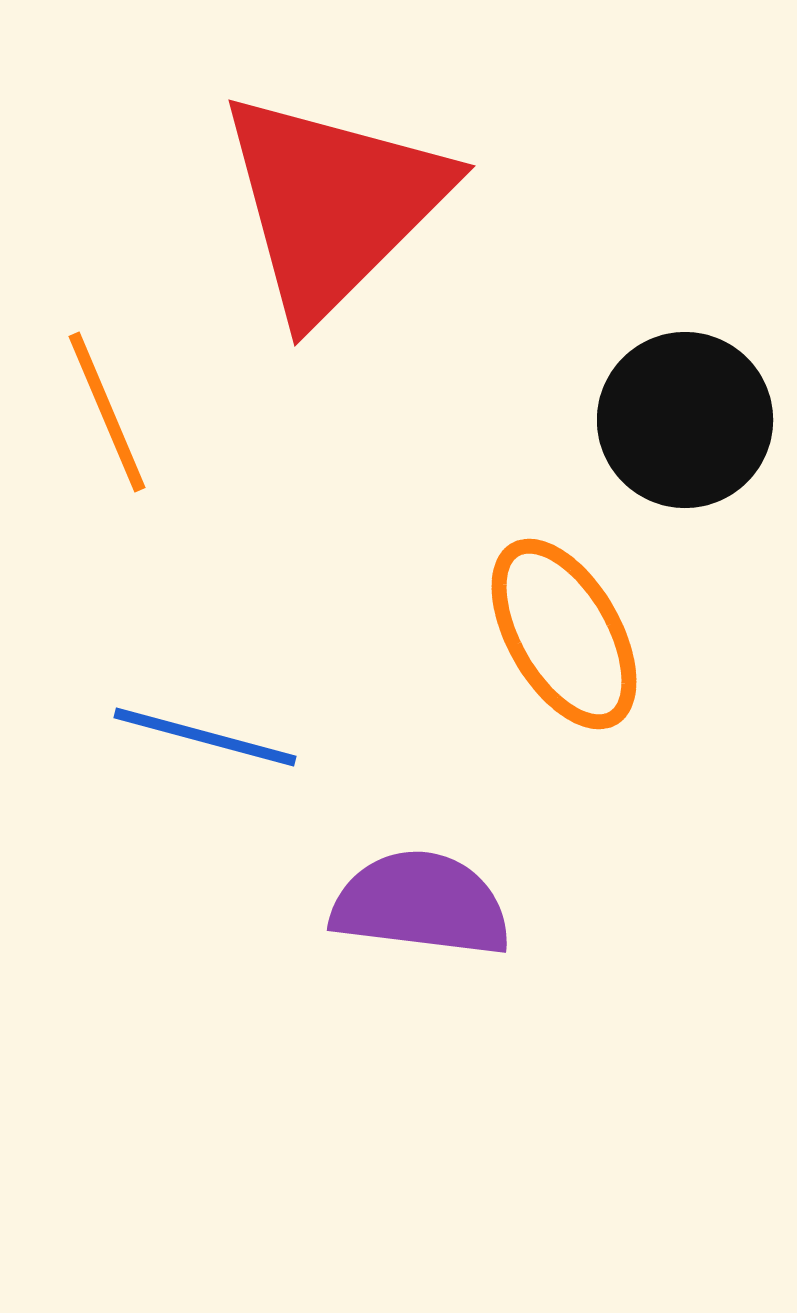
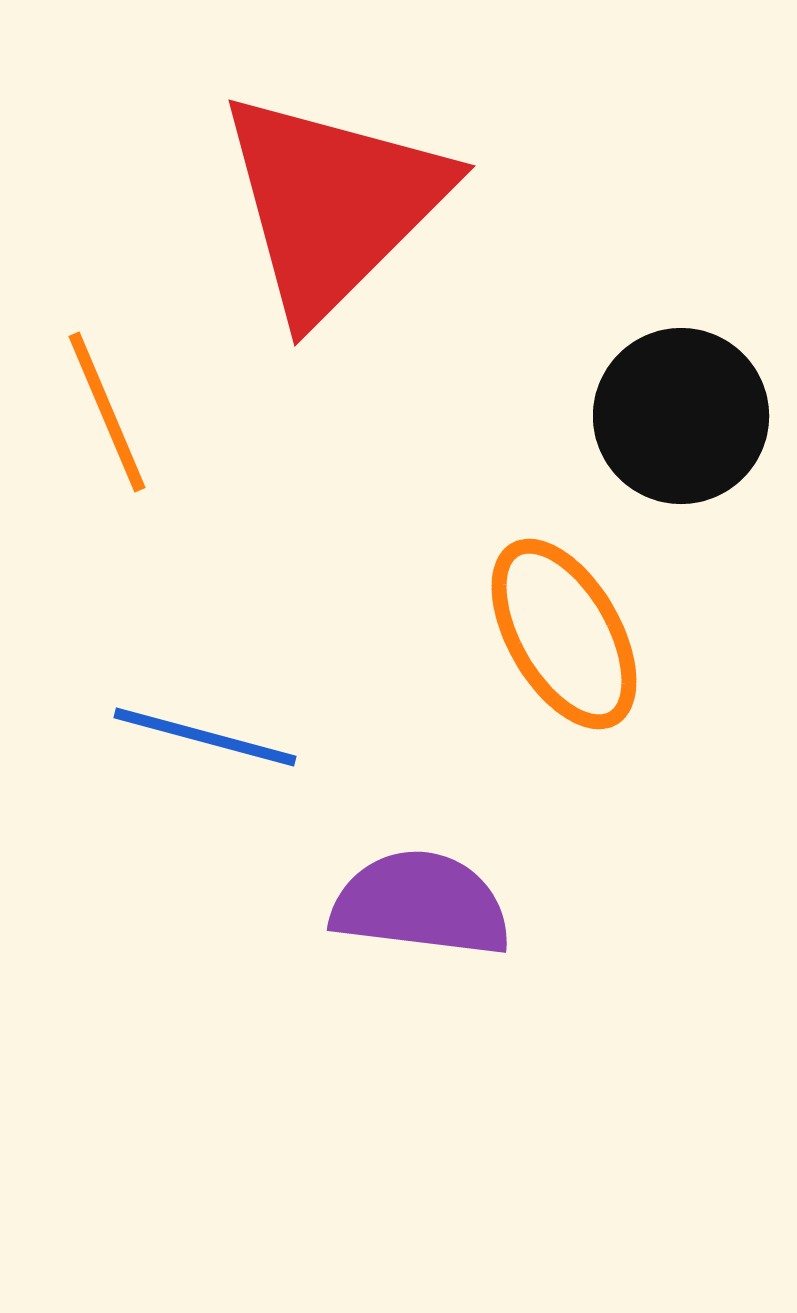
black circle: moved 4 px left, 4 px up
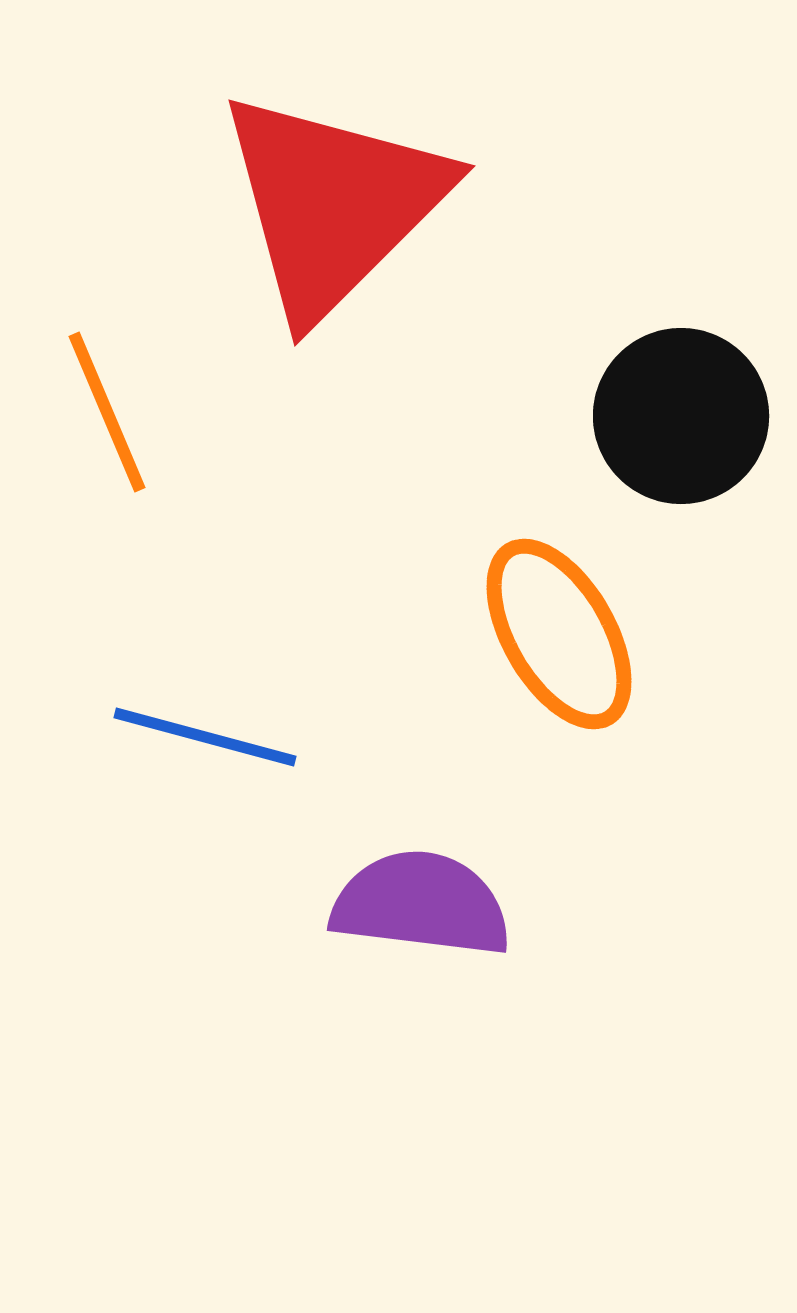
orange ellipse: moved 5 px left
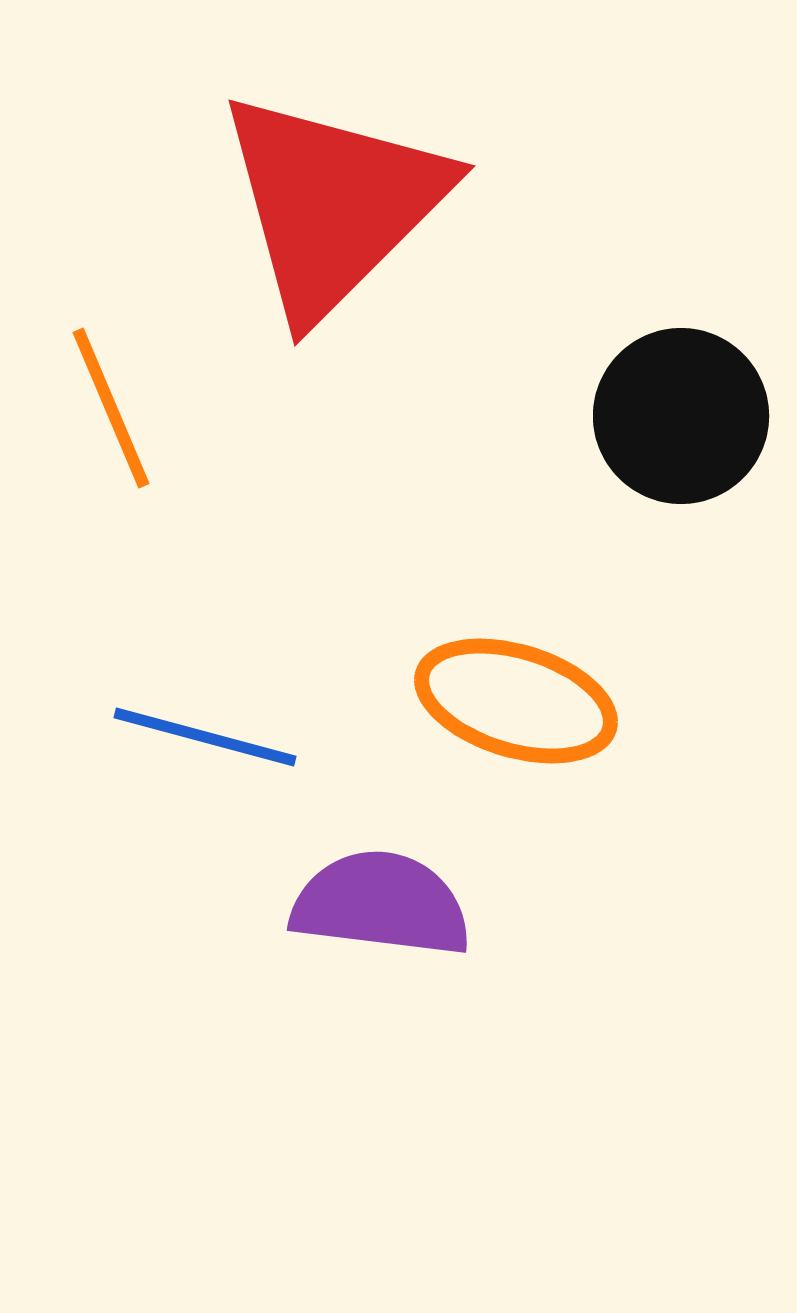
orange line: moved 4 px right, 4 px up
orange ellipse: moved 43 px left, 67 px down; rotated 43 degrees counterclockwise
purple semicircle: moved 40 px left
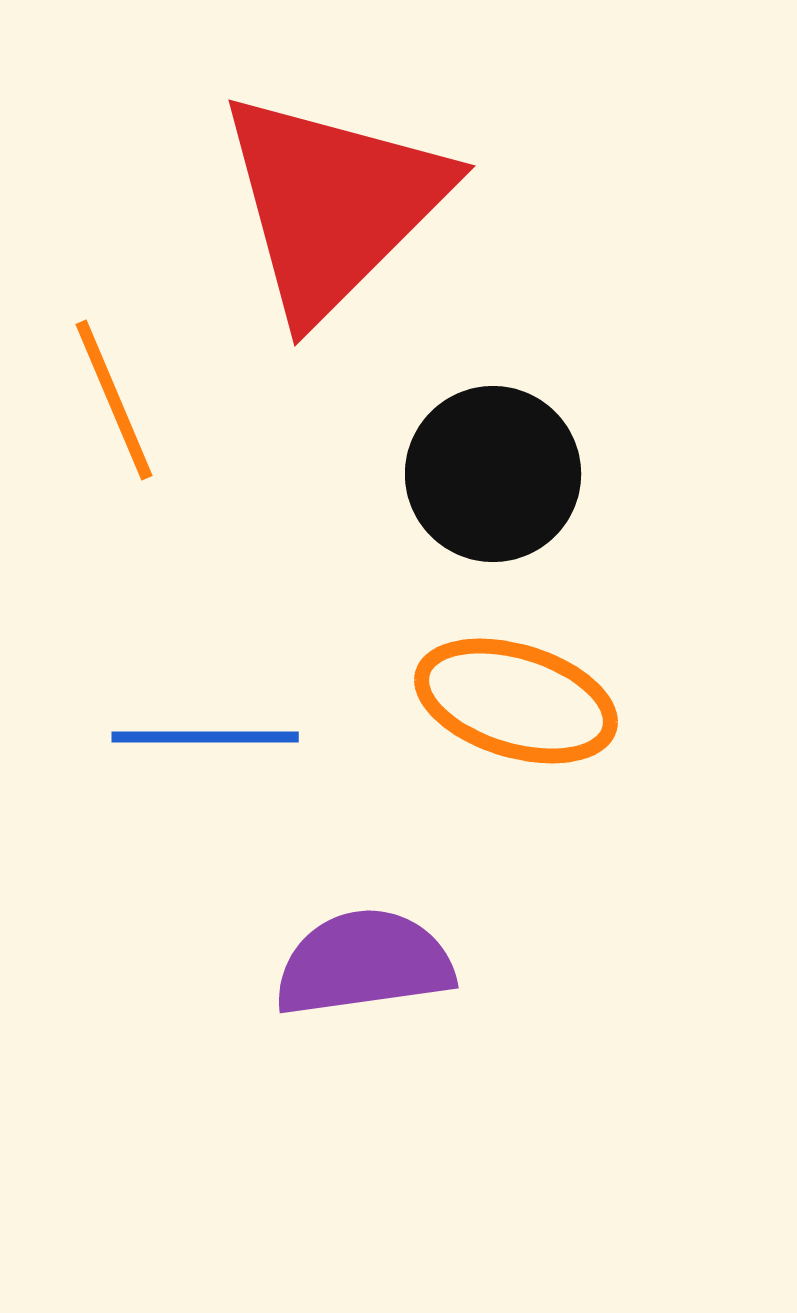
orange line: moved 3 px right, 8 px up
black circle: moved 188 px left, 58 px down
blue line: rotated 15 degrees counterclockwise
purple semicircle: moved 17 px left, 59 px down; rotated 15 degrees counterclockwise
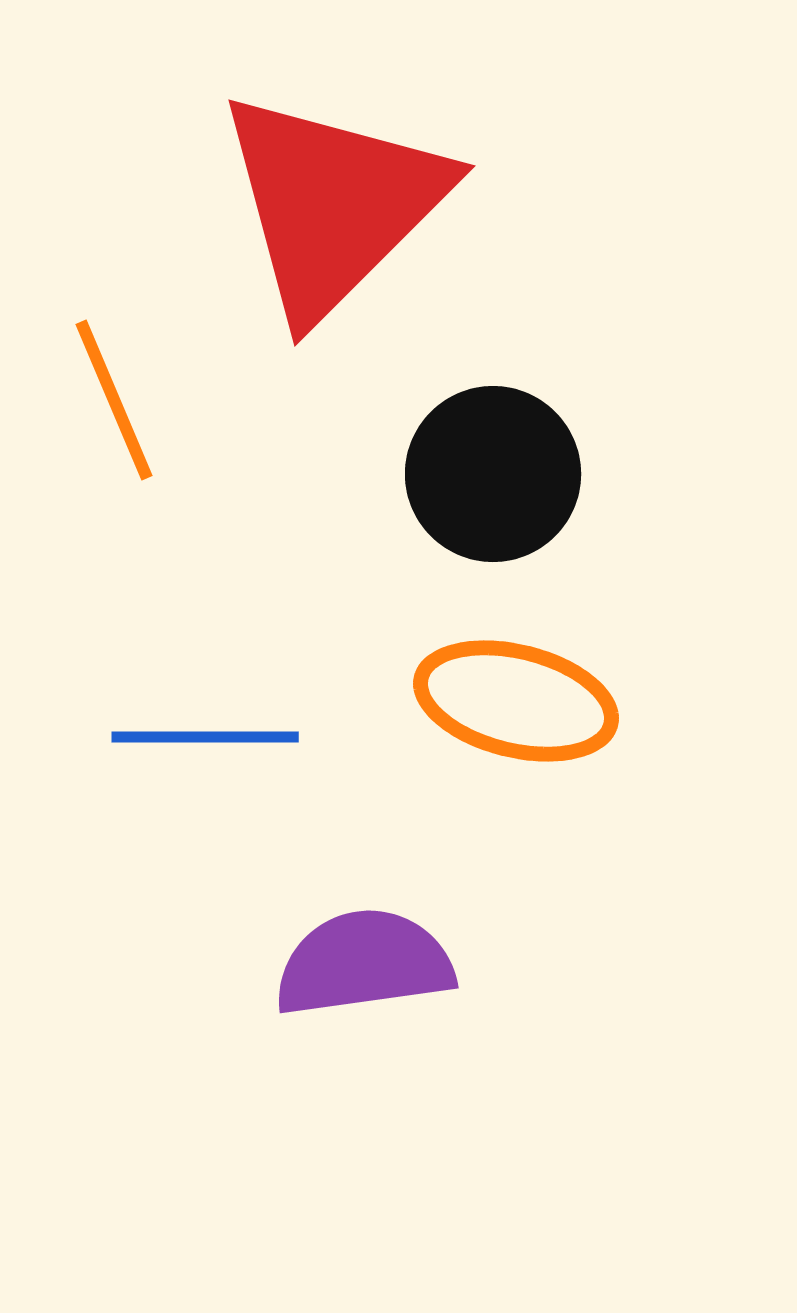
orange ellipse: rotated 3 degrees counterclockwise
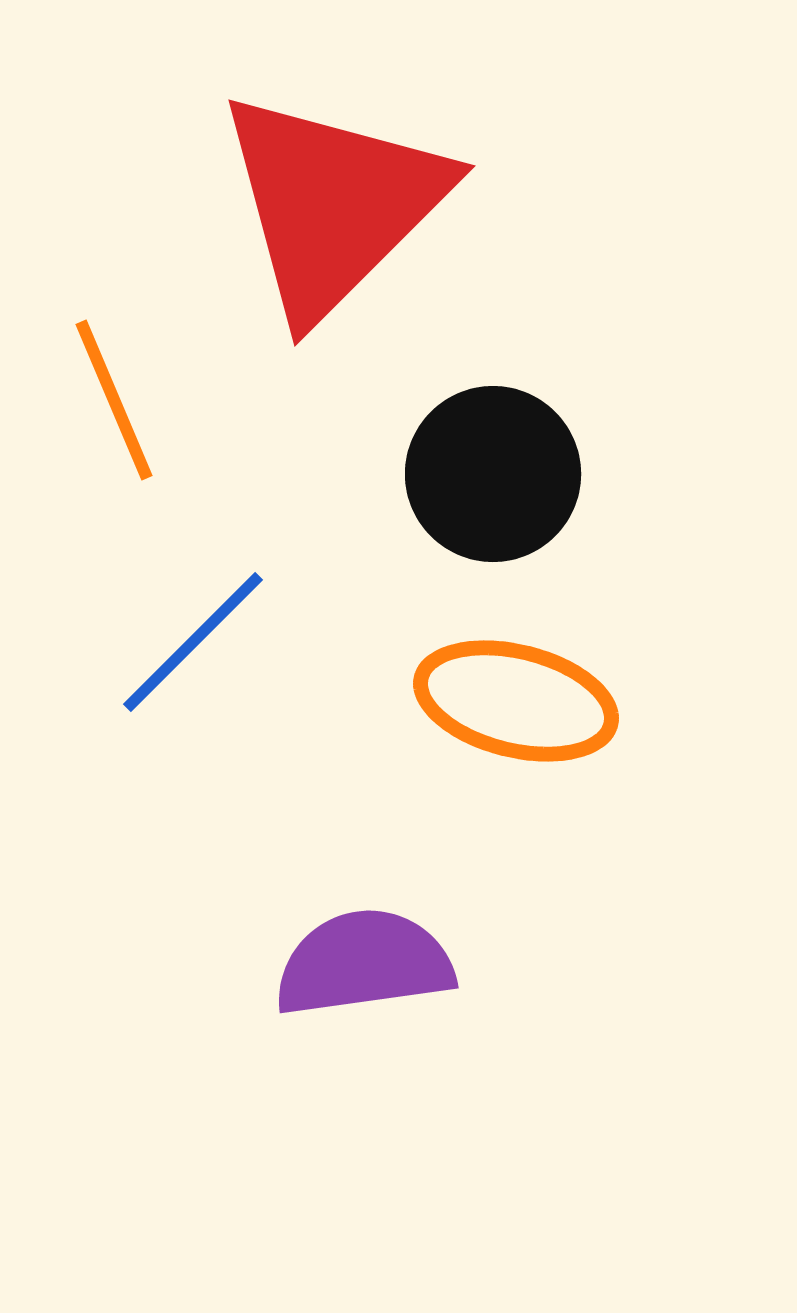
blue line: moved 12 px left, 95 px up; rotated 45 degrees counterclockwise
